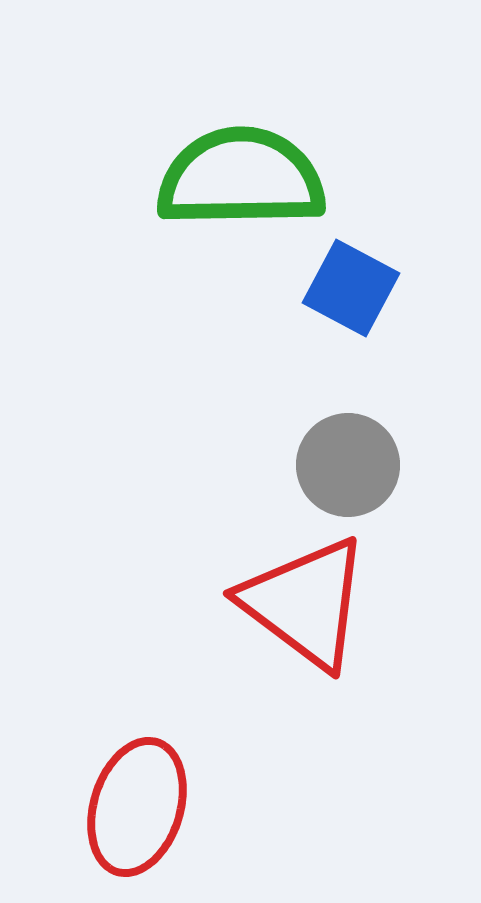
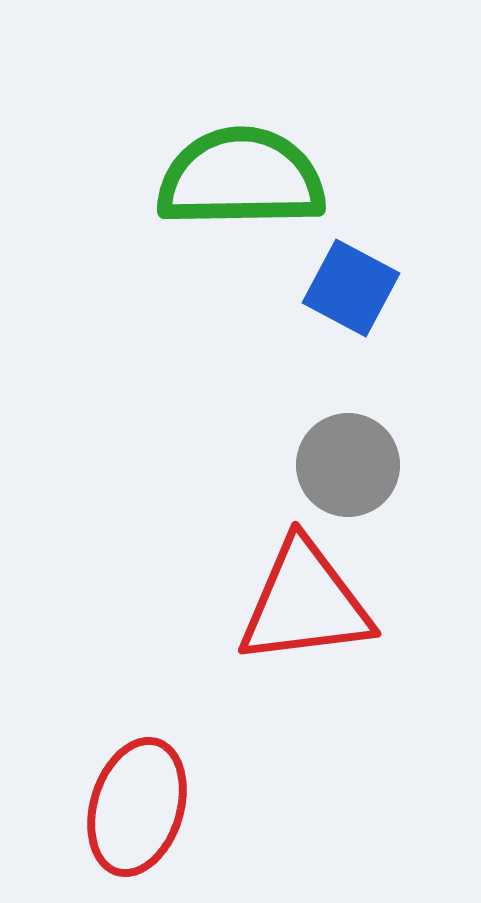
red triangle: rotated 44 degrees counterclockwise
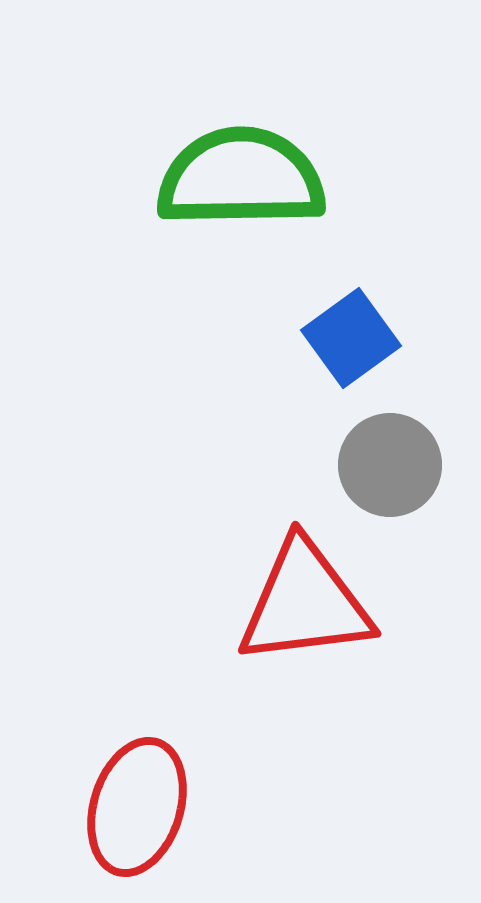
blue square: moved 50 px down; rotated 26 degrees clockwise
gray circle: moved 42 px right
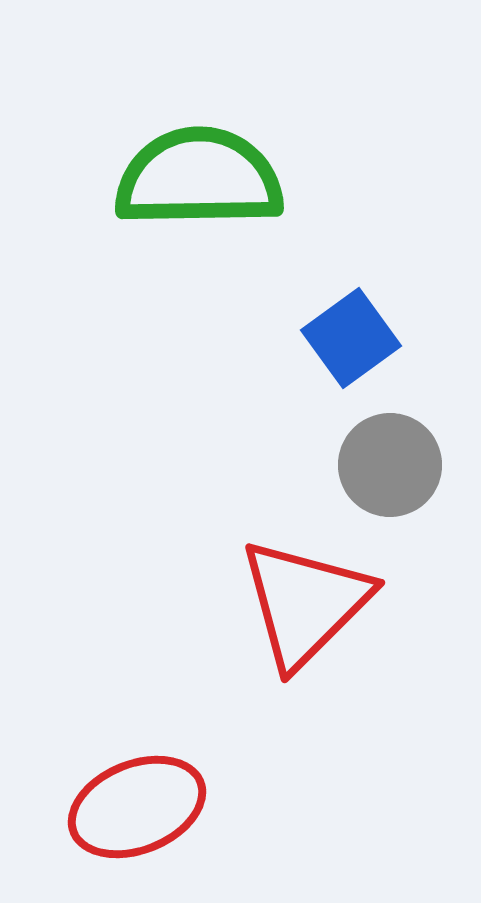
green semicircle: moved 42 px left
red triangle: rotated 38 degrees counterclockwise
red ellipse: rotated 51 degrees clockwise
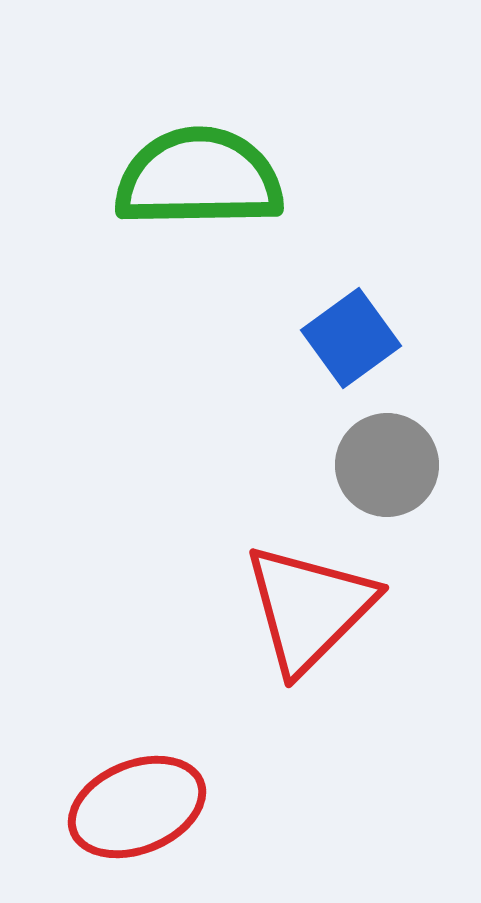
gray circle: moved 3 px left
red triangle: moved 4 px right, 5 px down
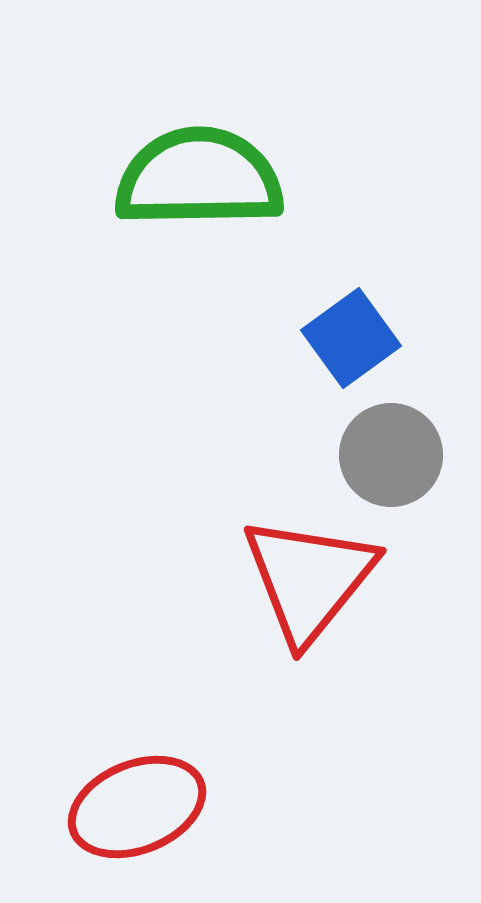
gray circle: moved 4 px right, 10 px up
red triangle: moved 29 px up; rotated 6 degrees counterclockwise
